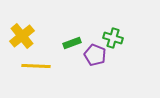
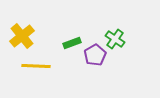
green cross: moved 2 px right, 1 px down; rotated 18 degrees clockwise
purple pentagon: rotated 20 degrees clockwise
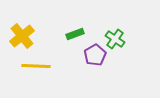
green rectangle: moved 3 px right, 9 px up
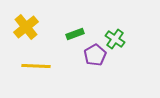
yellow cross: moved 4 px right, 9 px up
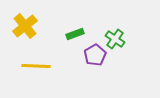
yellow cross: moved 1 px left, 1 px up
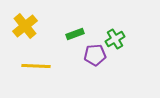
green cross: rotated 24 degrees clockwise
purple pentagon: rotated 25 degrees clockwise
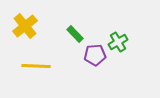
green rectangle: rotated 66 degrees clockwise
green cross: moved 3 px right, 3 px down
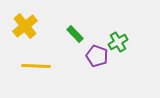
purple pentagon: moved 2 px right, 1 px down; rotated 25 degrees clockwise
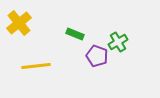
yellow cross: moved 6 px left, 3 px up
green rectangle: rotated 24 degrees counterclockwise
yellow line: rotated 8 degrees counterclockwise
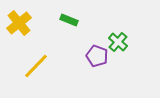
green rectangle: moved 6 px left, 14 px up
green cross: rotated 18 degrees counterclockwise
yellow line: rotated 40 degrees counterclockwise
